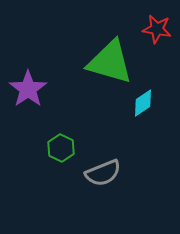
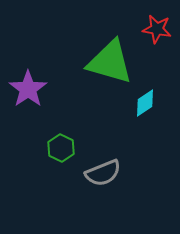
cyan diamond: moved 2 px right
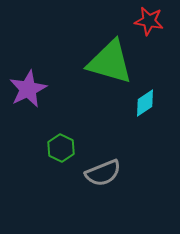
red star: moved 8 px left, 8 px up
purple star: rotated 9 degrees clockwise
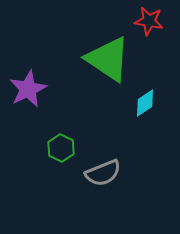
green triangle: moved 2 px left, 3 px up; rotated 18 degrees clockwise
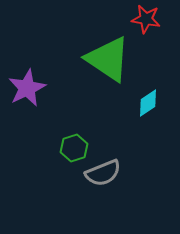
red star: moved 3 px left, 2 px up
purple star: moved 1 px left, 1 px up
cyan diamond: moved 3 px right
green hexagon: moved 13 px right; rotated 16 degrees clockwise
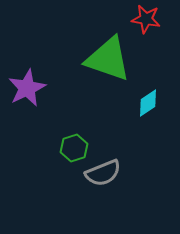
green triangle: rotated 15 degrees counterclockwise
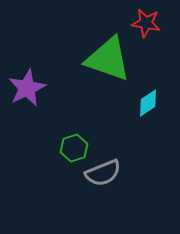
red star: moved 4 px down
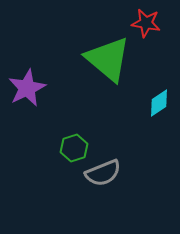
green triangle: rotated 21 degrees clockwise
cyan diamond: moved 11 px right
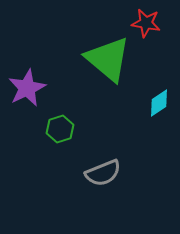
green hexagon: moved 14 px left, 19 px up
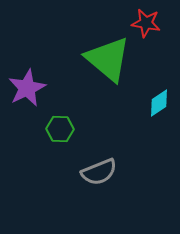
green hexagon: rotated 20 degrees clockwise
gray semicircle: moved 4 px left, 1 px up
